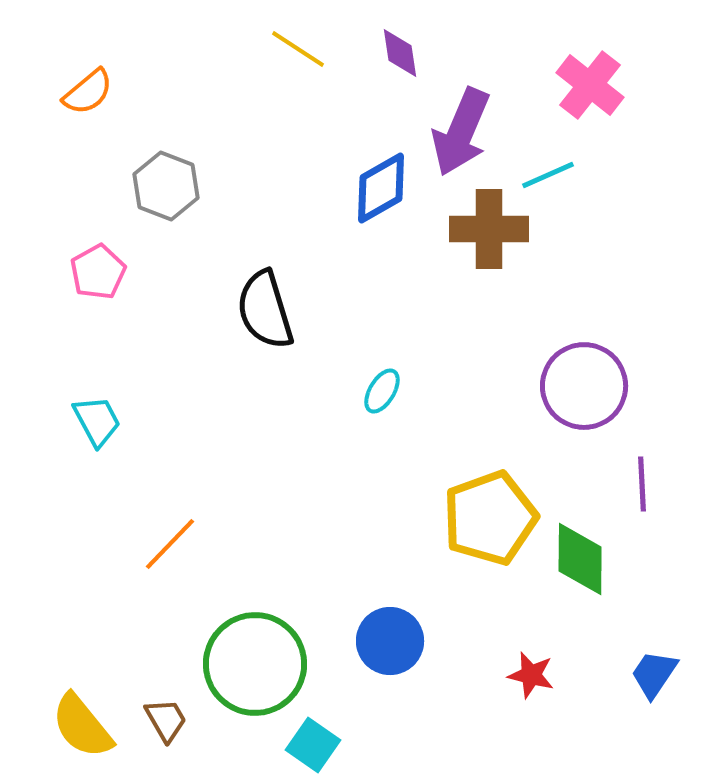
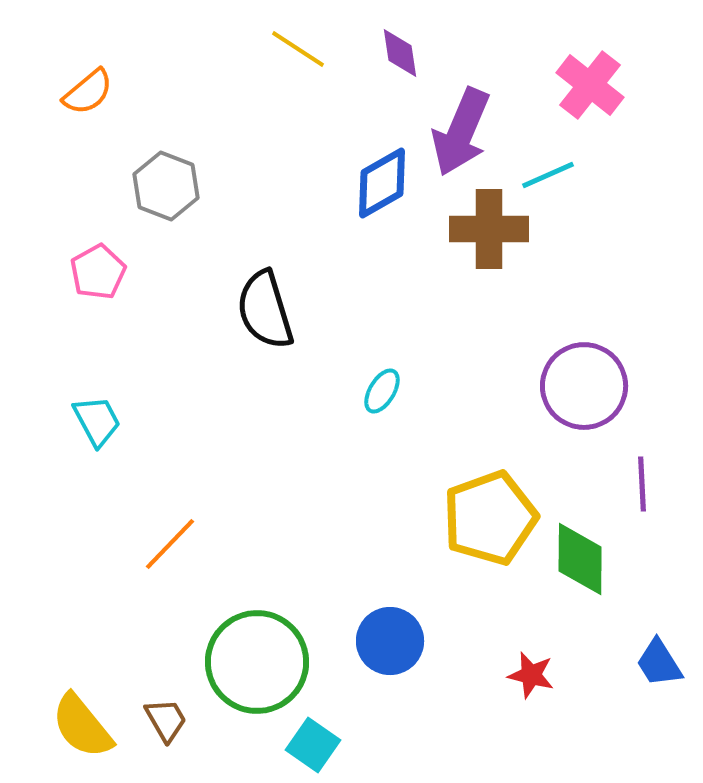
blue diamond: moved 1 px right, 5 px up
green circle: moved 2 px right, 2 px up
blue trapezoid: moved 5 px right, 11 px up; rotated 66 degrees counterclockwise
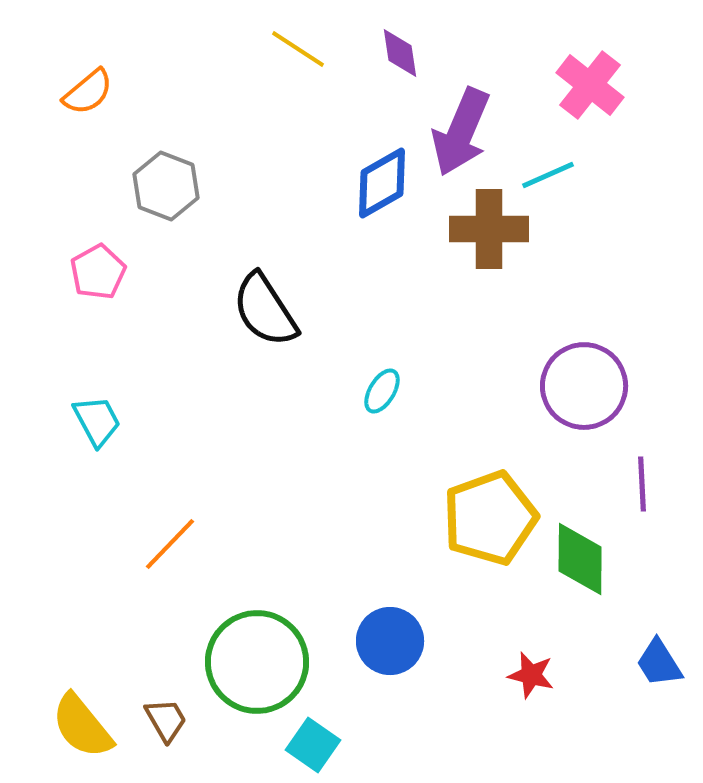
black semicircle: rotated 16 degrees counterclockwise
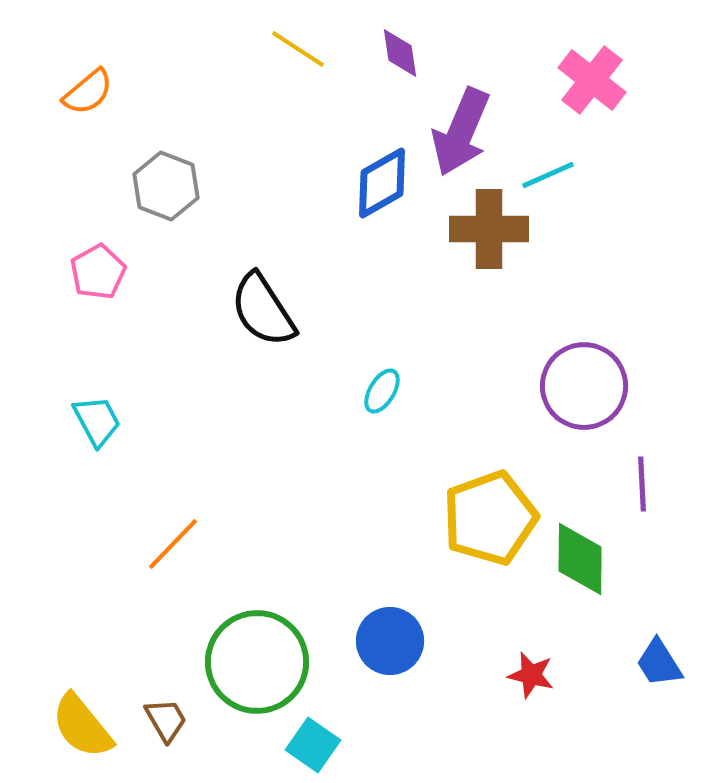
pink cross: moved 2 px right, 5 px up
black semicircle: moved 2 px left
orange line: moved 3 px right
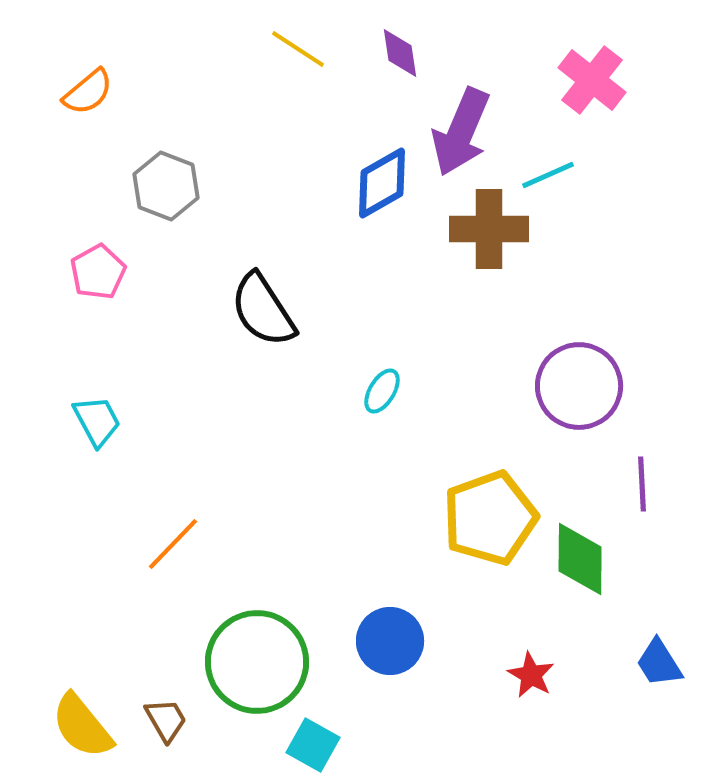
purple circle: moved 5 px left
red star: rotated 15 degrees clockwise
cyan square: rotated 6 degrees counterclockwise
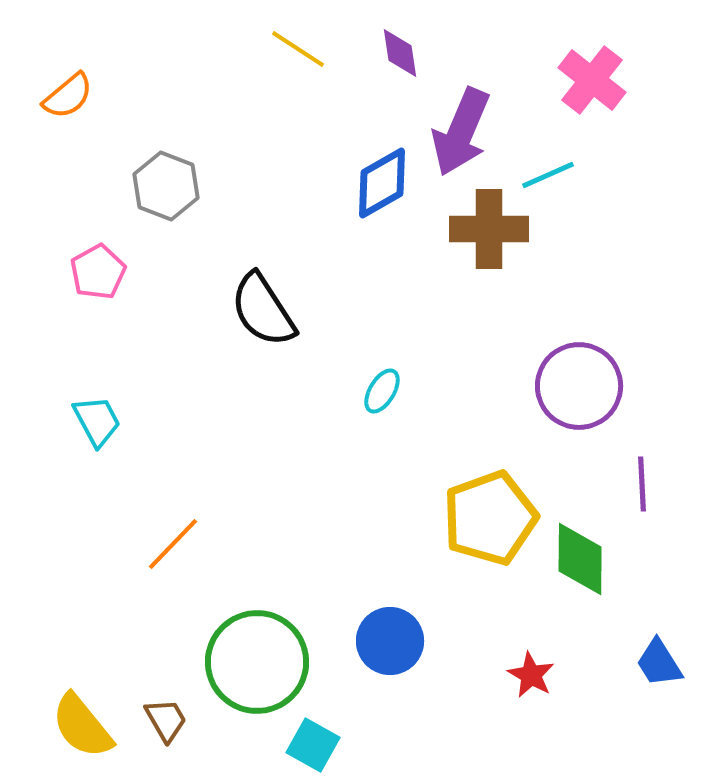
orange semicircle: moved 20 px left, 4 px down
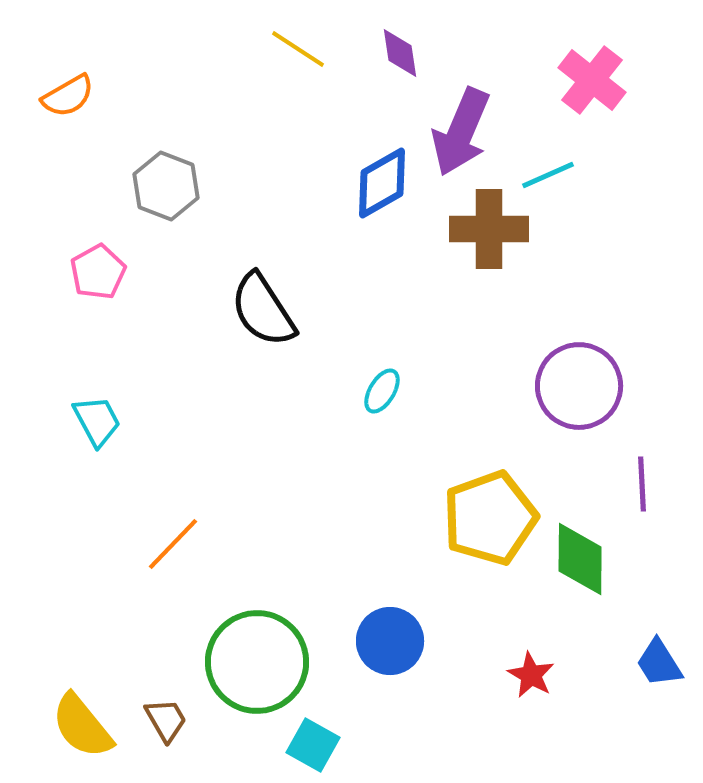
orange semicircle: rotated 10 degrees clockwise
